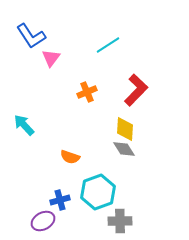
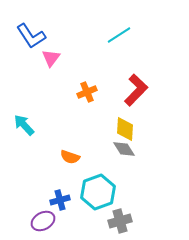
cyan line: moved 11 px right, 10 px up
gray cross: rotated 15 degrees counterclockwise
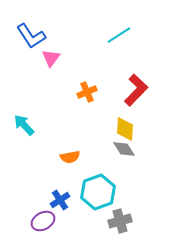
orange semicircle: rotated 30 degrees counterclockwise
blue cross: rotated 18 degrees counterclockwise
